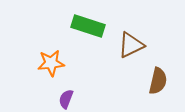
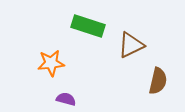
purple semicircle: rotated 84 degrees clockwise
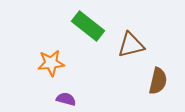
green rectangle: rotated 20 degrees clockwise
brown triangle: rotated 12 degrees clockwise
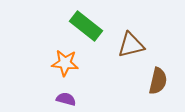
green rectangle: moved 2 px left
orange star: moved 14 px right; rotated 12 degrees clockwise
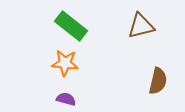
green rectangle: moved 15 px left
brown triangle: moved 10 px right, 19 px up
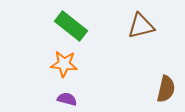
orange star: moved 1 px left, 1 px down
brown semicircle: moved 8 px right, 8 px down
purple semicircle: moved 1 px right
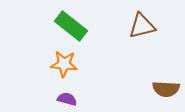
brown triangle: moved 1 px right
brown semicircle: rotated 80 degrees clockwise
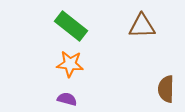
brown triangle: rotated 12 degrees clockwise
orange star: moved 6 px right
brown semicircle: rotated 88 degrees clockwise
